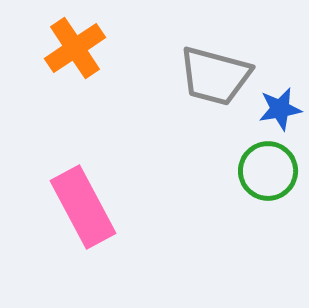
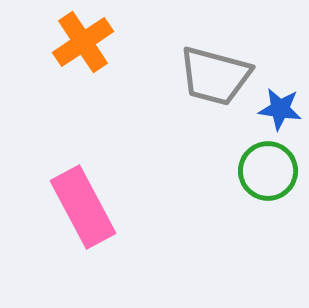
orange cross: moved 8 px right, 6 px up
blue star: rotated 18 degrees clockwise
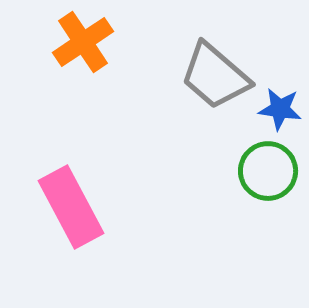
gray trapezoid: rotated 26 degrees clockwise
pink rectangle: moved 12 px left
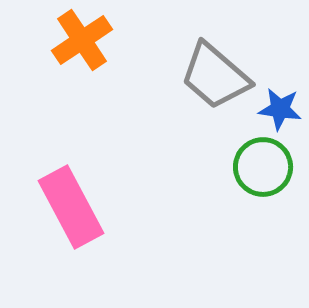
orange cross: moved 1 px left, 2 px up
green circle: moved 5 px left, 4 px up
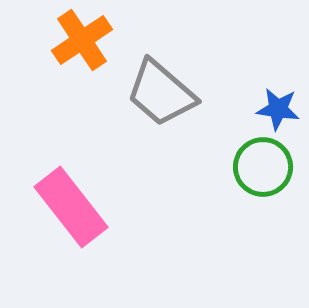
gray trapezoid: moved 54 px left, 17 px down
blue star: moved 2 px left
pink rectangle: rotated 10 degrees counterclockwise
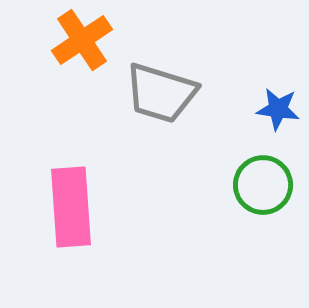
gray trapezoid: rotated 24 degrees counterclockwise
green circle: moved 18 px down
pink rectangle: rotated 34 degrees clockwise
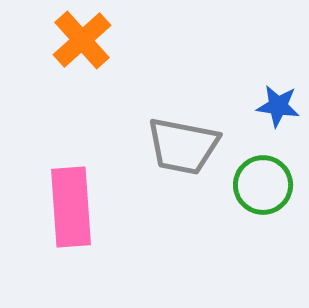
orange cross: rotated 8 degrees counterclockwise
gray trapezoid: moved 22 px right, 53 px down; rotated 6 degrees counterclockwise
blue star: moved 3 px up
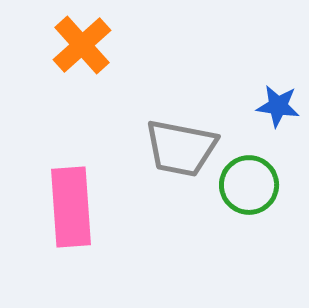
orange cross: moved 5 px down
gray trapezoid: moved 2 px left, 2 px down
green circle: moved 14 px left
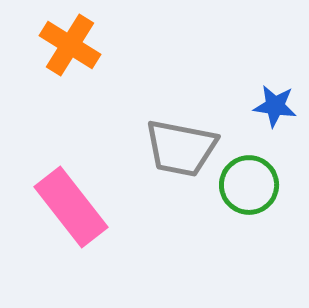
orange cross: moved 12 px left; rotated 16 degrees counterclockwise
blue star: moved 3 px left
pink rectangle: rotated 34 degrees counterclockwise
